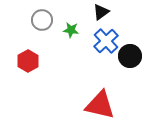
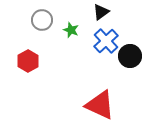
green star: rotated 14 degrees clockwise
red triangle: rotated 12 degrees clockwise
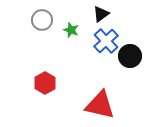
black triangle: moved 2 px down
red hexagon: moved 17 px right, 22 px down
red triangle: rotated 12 degrees counterclockwise
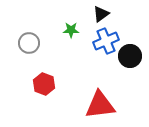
gray circle: moved 13 px left, 23 px down
green star: rotated 21 degrees counterclockwise
blue cross: rotated 20 degrees clockwise
red hexagon: moved 1 px left, 1 px down; rotated 10 degrees counterclockwise
red triangle: rotated 20 degrees counterclockwise
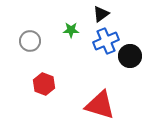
gray circle: moved 1 px right, 2 px up
red triangle: rotated 24 degrees clockwise
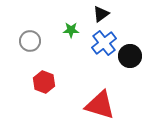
blue cross: moved 2 px left, 2 px down; rotated 15 degrees counterclockwise
red hexagon: moved 2 px up
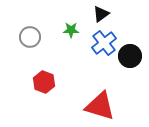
gray circle: moved 4 px up
red triangle: moved 1 px down
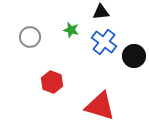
black triangle: moved 2 px up; rotated 30 degrees clockwise
green star: rotated 14 degrees clockwise
blue cross: moved 1 px up; rotated 15 degrees counterclockwise
black circle: moved 4 px right
red hexagon: moved 8 px right
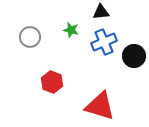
blue cross: rotated 30 degrees clockwise
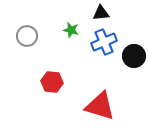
black triangle: moved 1 px down
gray circle: moved 3 px left, 1 px up
red hexagon: rotated 15 degrees counterclockwise
